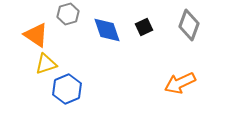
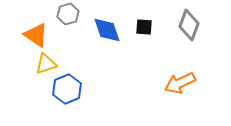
black square: rotated 30 degrees clockwise
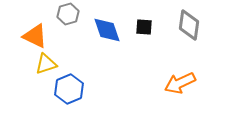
gray diamond: rotated 12 degrees counterclockwise
orange triangle: moved 1 px left, 1 px down; rotated 8 degrees counterclockwise
blue hexagon: moved 2 px right
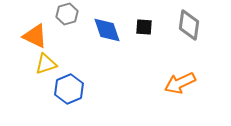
gray hexagon: moved 1 px left
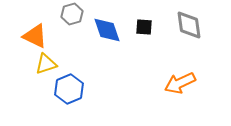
gray hexagon: moved 5 px right
gray diamond: rotated 16 degrees counterclockwise
